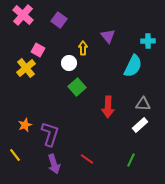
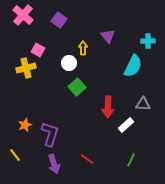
yellow cross: rotated 24 degrees clockwise
white rectangle: moved 14 px left
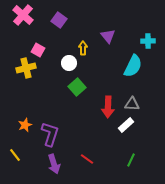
gray triangle: moved 11 px left
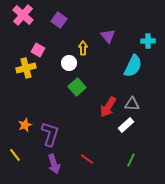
red arrow: rotated 30 degrees clockwise
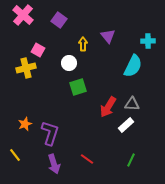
yellow arrow: moved 4 px up
green square: moved 1 px right; rotated 24 degrees clockwise
orange star: moved 1 px up
purple L-shape: moved 1 px up
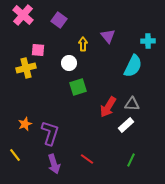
pink square: rotated 24 degrees counterclockwise
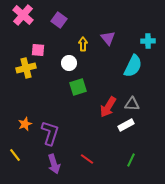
purple triangle: moved 2 px down
white rectangle: rotated 14 degrees clockwise
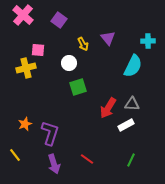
yellow arrow: rotated 152 degrees clockwise
red arrow: moved 1 px down
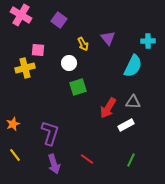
pink cross: moved 2 px left; rotated 10 degrees counterclockwise
yellow cross: moved 1 px left
gray triangle: moved 1 px right, 2 px up
orange star: moved 12 px left
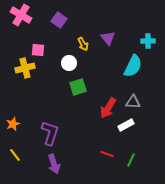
red line: moved 20 px right, 5 px up; rotated 16 degrees counterclockwise
